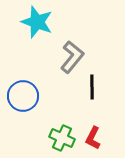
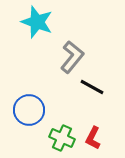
black line: rotated 60 degrees counterclockwise
blue circle: moved 6 px right, 14 px down
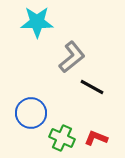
cyan star: rotated 20 degrees counterclockwise
gray L-shape: rotated 12 degrees clockwise
blue circle: moved 2 px right, 3 px down
red L-shape: moved 3 px right; rotated 85 degrees clockwise
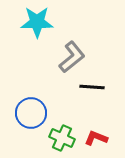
black line: rotated 25 degrees counterclockwise
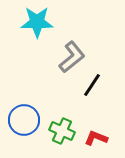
black line: moved 2 px up; rotated 60 degrees counterclockwise
blue circle: moved 7 px left, 7 px down
green cross: moved 7 px up
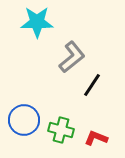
green cross: moved 1 px left, 1 px up; rotated 10 degrees counterclockwise
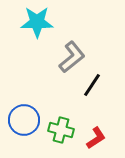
red L-shape: rotated 125 degrees clockwise
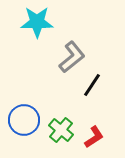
green cross: rotated 25 degrees clockwise
red L-shape: moved 2 px left, 1 px up
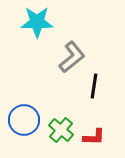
black line: moved 2 px right, 1 px down; rotated 25 degrees counterclockwise
red L-shape: rotated 35 degrees clockwise
